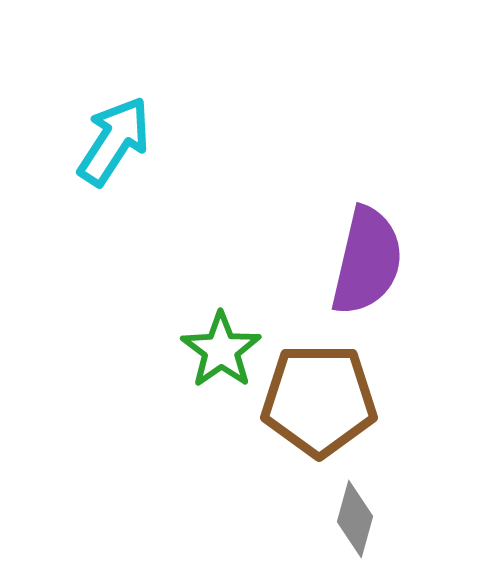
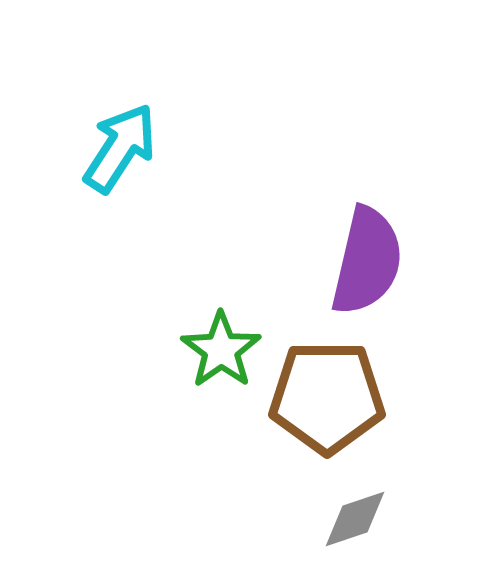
cyan arrow: moved 6 px right, 7 px down
brown pentagon: moved 8 px right, 3 px up
gray diamond: rotated 56 degrees clockwise
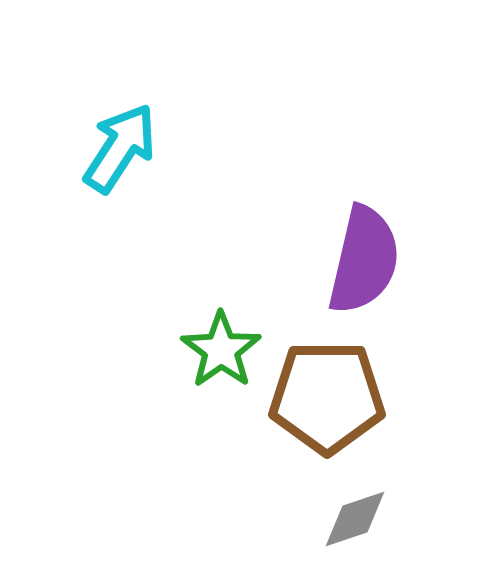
purple semicircle: moved 3 px left, 1 px up
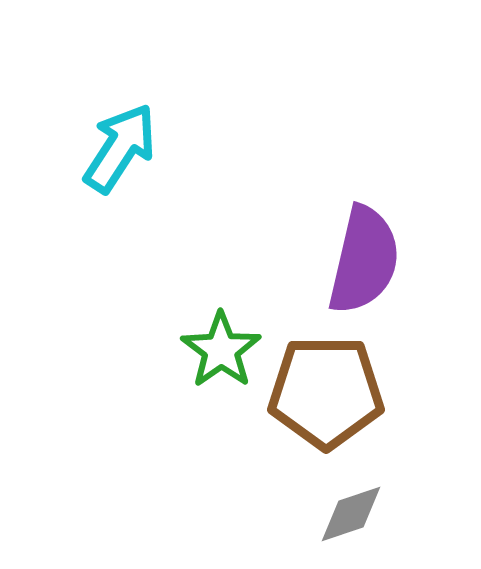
brown pentagon: moved 1 px left, 5 px up
gray diamond: moved 4 px left, 5 px up
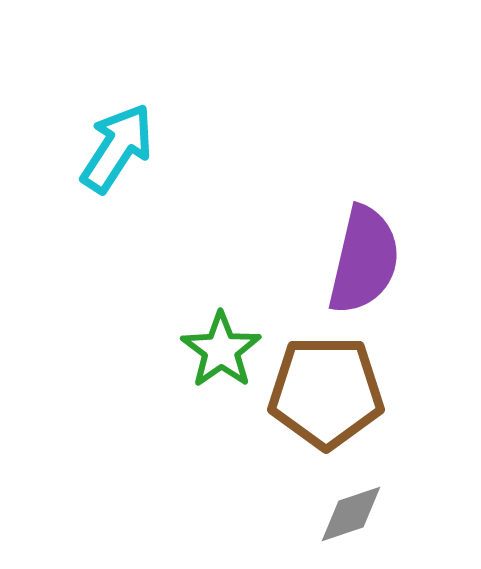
cyan arrow: moved 3 px left
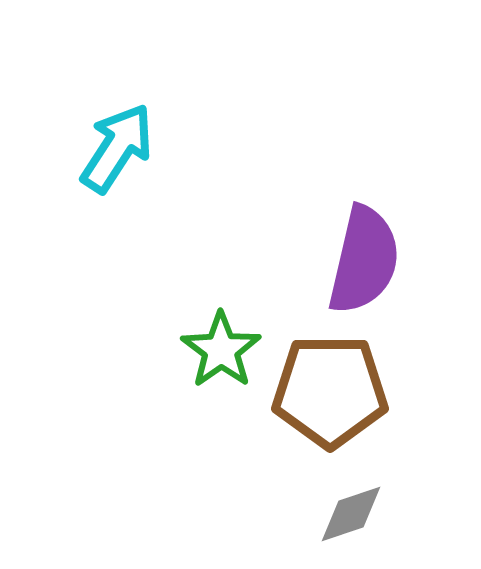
brown pentagon: moved 4 px right, 1 px up
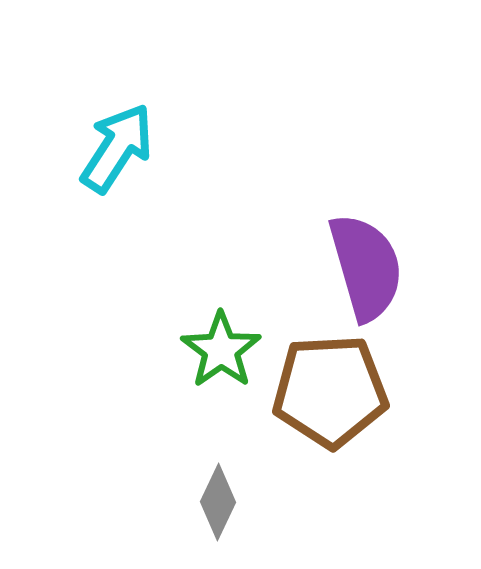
purple semicircle: moved 2 px right, 7 px down; rotated 29 degrees counterclockwise
brown pentagon: rotated 3 degrees counterclockwise
gray diamond: moved 133 px left, 12 px up; rotated 46 degrees counterclockwise
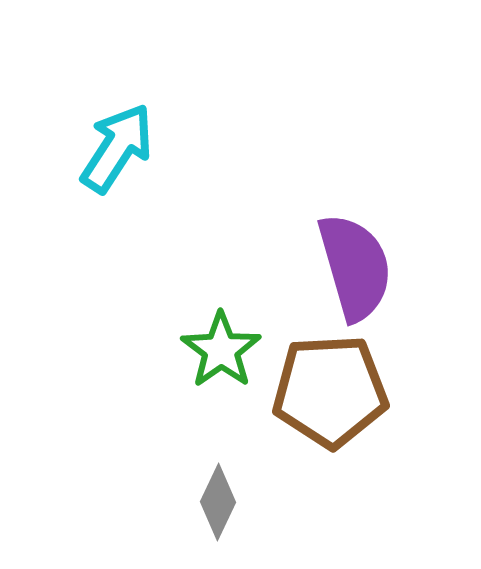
purple semicircle: moved 11 px left
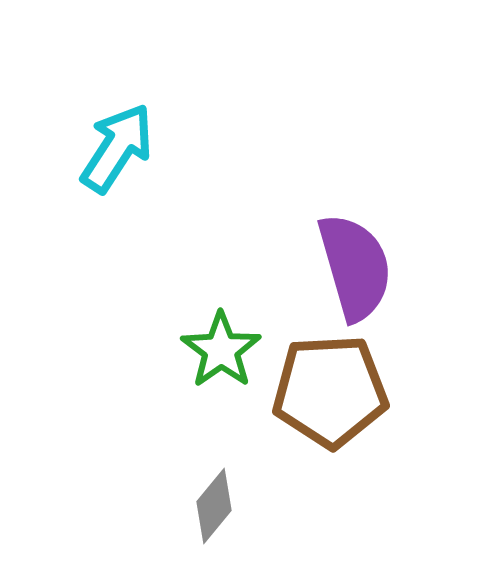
gray diamond: moved 4 px left, 4 px down; rotated 14 degrees clockwise
